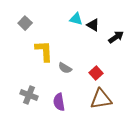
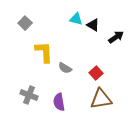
yellow L-shape: moved 1 px down
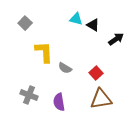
black arrow: moved 2 px down
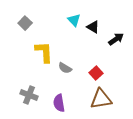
cyan triangle: moved 2 px left, 1 px down; rotated 32 degrees clockwise
black triangle: moved 2 px down
purple semicircle: moved 1 px down
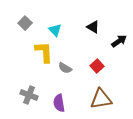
cyan triangle: moved 19 px left, 10 px down
black arrow: moved 3 px right, 2 px down
red square: moved 1 px right, 7 px up
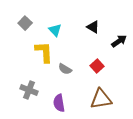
gray semicircle: moved 1 px down
gray cross: moved 5 px up
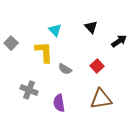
gray square: moved 14 px left, 20 px down
black triangle: moved 2 px left; rotated 16 degrees clockwise
